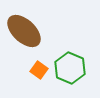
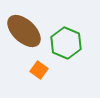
green hexagon: moved 4 px left, 25 px up
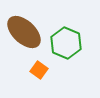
brown ellipse: moved 1 px down
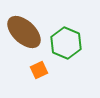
orange square: rotated 30 degrees clockwise
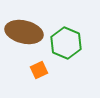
brown ellipse: rotated 30 degrees counterclockwise
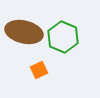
green hexagon: moved 3 px left, 6 px up
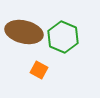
orange square: rotated 36 degrees counterclockwise
